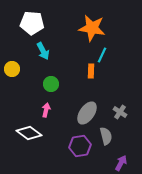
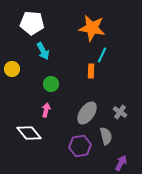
white diamond: rotated 15 degrees clockwise
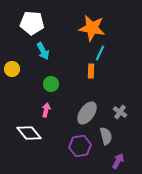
cyan line: moved 2 px left, 2 px up
purple arrow: moved 3 px left, 2 px up
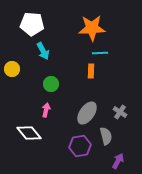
white pentagon: moved 1 px down
orange star: rotated 12 degrees counterclockwise
cyan line: rotated 63 degrees clockwise
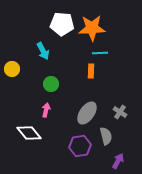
white pentagon: moved 30 px right
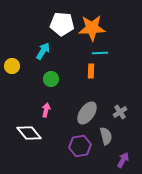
cyan arrow: rotated 120 degrees counterclockwise
yellow circle: moved 3 px up
green circle: moved 5 px up
gray cross: rotated 24 degrees clockwise
purple arrow: moved 5 px right, 1 px up
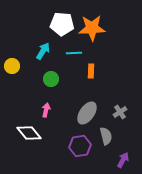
cyan line: moved 26 px left
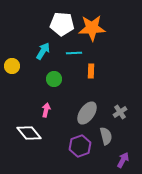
green circle: moved 3 px right
purple hexagon: rotated 10 degrees counterclockwise
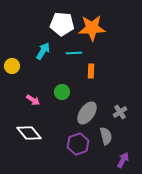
green circle: moved 8 px right, 13 px down
pink arrow: moved 13 px left, 10 px up; rotated 112 degrees clockwise
purple hexagon: moved 2 px left, 2 px up
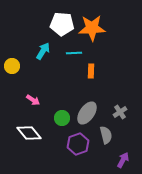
green circle: moved 26 px down
gray semicircle: moved 1 px up
